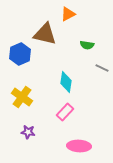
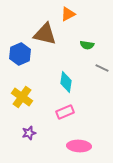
pink rectangle: rotated 24 degrees clockwise
purple star: moved 1 px right, 1 px down; rotated 24 degrees counterclockwise
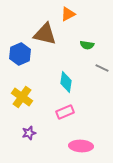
pink ellipse: moved 2 px right
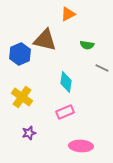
brown triangle: moved 6 px down
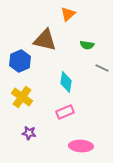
orange triangle: rotated 14 degrees counterclockwise
blue hexagon: moved 7 px down
purple star: rotated 24 degrees clockwise
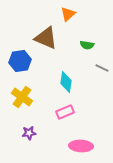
brown triangle: moved 1 px right, 2 px up; rotated 10 degrees clockwise
blue hexagon: rotated 15 degrees clockwise
purple star: rotated 16 degrees counterclockwise
